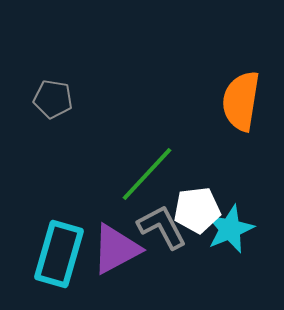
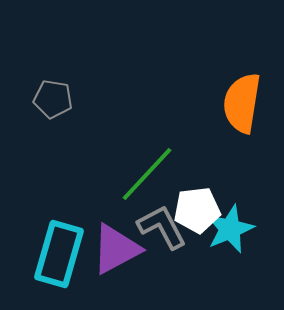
orange semicircle: moved 1 px right, 2 px down
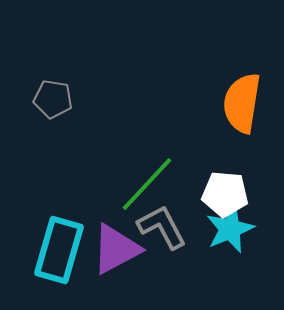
green line: moved 10 px down
white pentagon: moved 28 px right, 16 px up; rotated 12 degrees clockwise
cyan rectangle: moved 4 px up
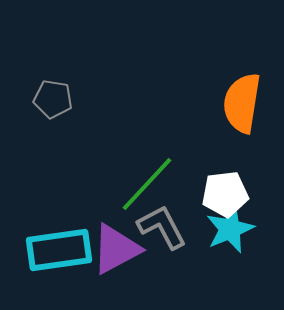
white pentagon: rotated 12 degrees counterclockwise
cyan rectangle: rotated 66 degrees clockwise
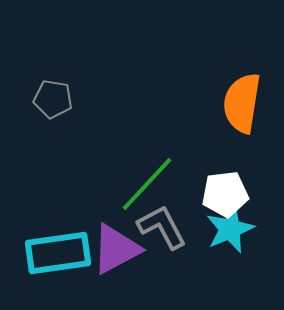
cyan rectangle: moved 1 px left, 3 px down
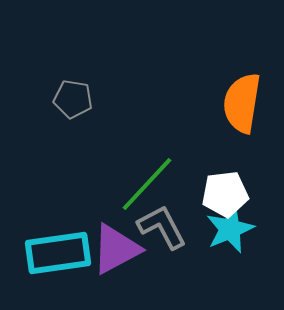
gray pentagon: moved 20 px right
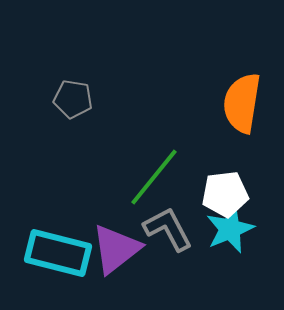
green line: moved 7 px right, 7 px up; rotated 4 degrees counterclockwise
gray L-shape: moved 6 px right, 2 px down
purple triangle: rotated 10 degrees counterclockwise
cyan rectangle: rotated 22 degrees clockwise
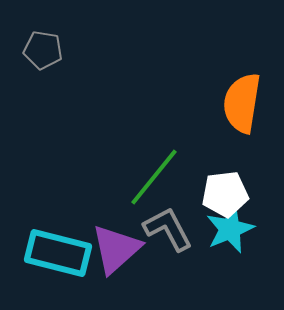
gray pentagon: moved 30 px left, 49 px up
purple triangle: rotated 4 degrees counterclockwise
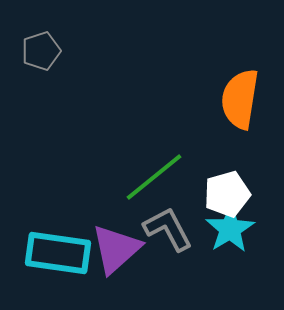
gray pentagon: moved 2 px left, 1 px down; rotated 27 degrees counterclockwise
orange semicircle: moved 2 px left, 4 px up
green line: rotated 12 degrees clockwise
white pentagon: moved 2 px right; rotated 9 degrees counterclockwise
cyan star: rotated 9 degrees counterclockwise
cyan rectangle: rotated 6 degrees counterclockwise
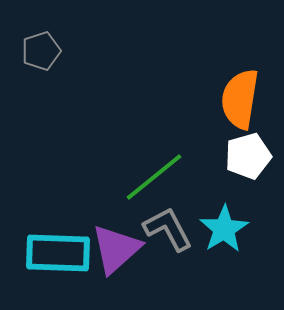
white pentagon: moved 21 px right, 38 px up
cyan star: moved 6 px left
cyan rectangle: rotated 6 degrees counterclockwise
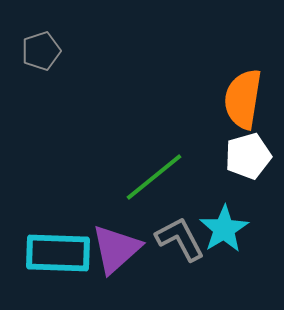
orange semicircle: moved 3 px right
gray L-shape: moved 12 px right, 10 px down
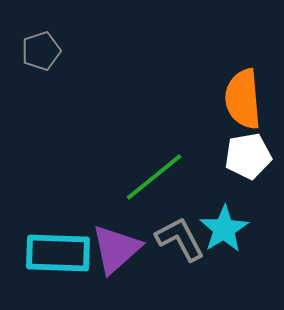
orange semicircle: rotated 14 degrees counterclockwise
white pentagon: rotated 6 degrees clockwise
